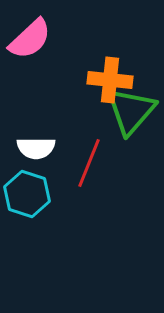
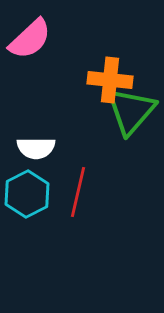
red line: moved 11 px left, 29 px down; rotated 9 degrees counterclockwise
cyan hexagon: rotated 15 degrees clockwise
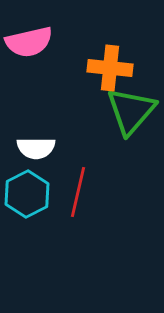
pink semicircle: moved 1 px left, 3 px down; rotated 30 degrees clockwise
orange cross: moved 12 px up
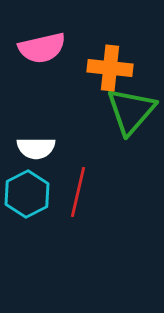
pink semicircle: moved 13 px right, 6 px down
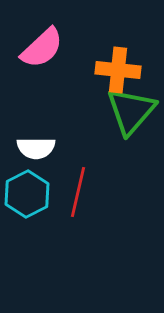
pink semicircle: rotated 30 degrees counterclockwise
orange cross: moved 8 px right, 2 px down
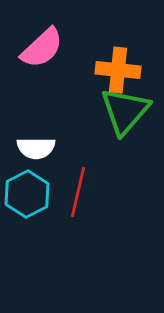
green triangle: moved 6 px left
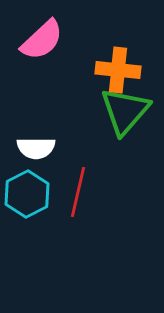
pink semicircle: moved 8 px up
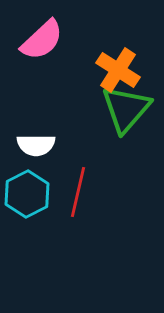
orange cross: rotated 27 degrees clockwise
green triangle: moved 1 px right, 2 px up
white semicircle: moved 3 px up
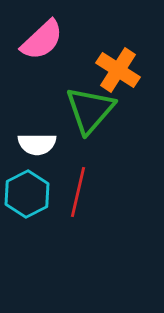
green triangle: moved 36 px left, 1 px down
white semicircle: moved 1 px right, 1 px up
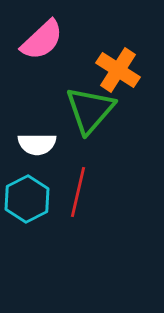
cyan hexagon: moved 5 px down
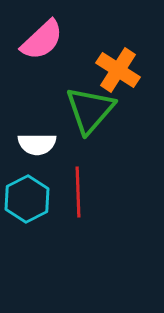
red line: rotated 15 degrees counterclockwise
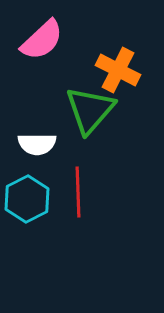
orange cross: rotated 6 degrees counterclockwise
